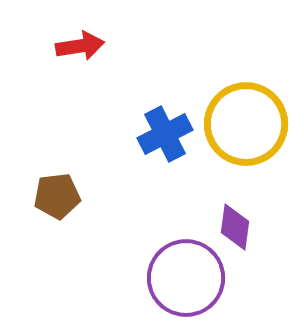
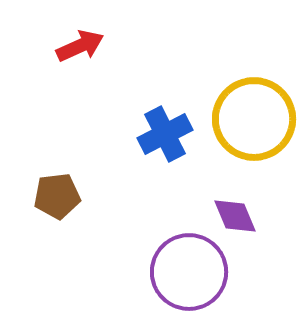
red arrow: rotated 15 degrees counterclockwise
yellow circle: moved 8 px right, 5 px up
purple diamond: moved 11 px up; rotated 30 degrees counterclockwise
purple circle: moved 3 px right, 6 px up
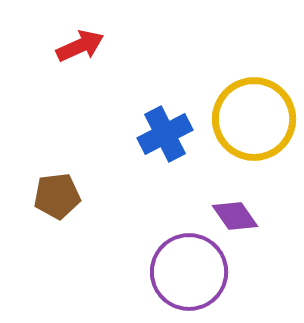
purple diamond: rotated 12 degrees counterclockwise
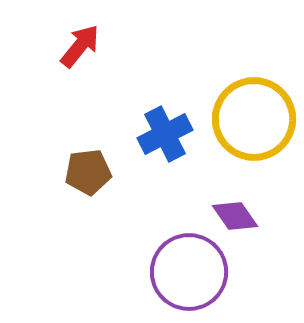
red arrow: rotated 27 degrees counterclockwise
brown pentagon: moved 31 px right, 24 px up
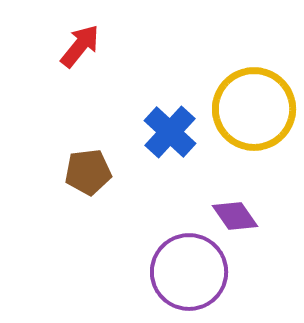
yellow circle: moved 10 px up
blue cross: moved 5 px right, 2 px up; rotated 20 degrees counterclockwise
